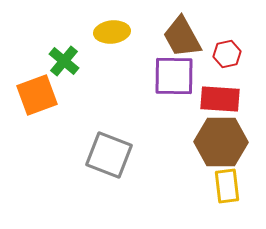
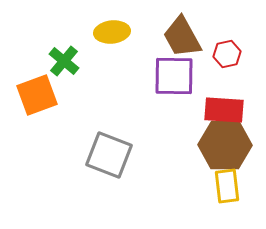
red rectangle: moved 4 px right, 11 px down
brown hexagon: moved 4 px right, 3 px down
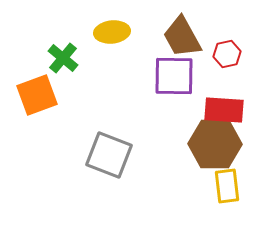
green cross: moved 1 px left, 3 px up
brown hexagon: moved 10 px left, 1 px up
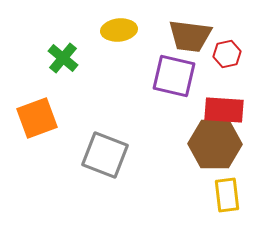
yellow ellipse: moved 7 px right, 2 px up
brown trapezoid: moved 8 px right, 1 px up; rotated 54 degrees counterclockwise
purple square: rotated 12 degrees clockwise
orange square: moved 23 px down
gray square: moved 4 px left
yellow rectangle: moved 9 px down
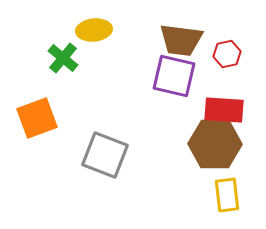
yellow ellipse: moved 25 px left
brown trapezoid: moved 9 px left, 4 px down
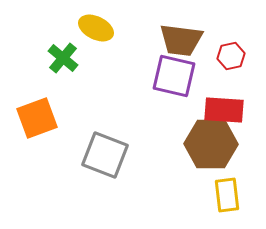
yellow ellipse: moved 2 px right, 2 px up; rotated 32 degrees clockwise
red hexagon: moved 4 px right, 2 px down
brown hexagon: moved 4 px left
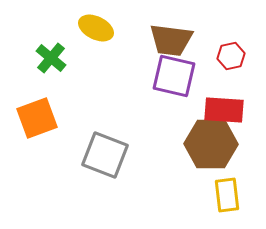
brown trapezoid: moved 10 px left
green cross: moved 12 px left
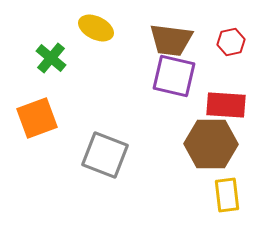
red hexagon: moved 14 px up
red rectangle: moved 2 px right, 5 px up
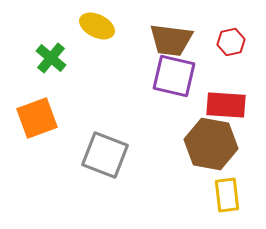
yellow ellipse: moved 1 px right, 2 px up
brown hexagon: rotated 9 degrees clockwise
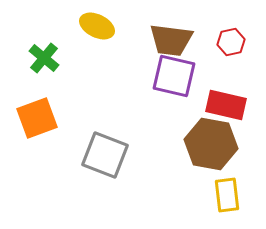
green cross: moved 7 px left
red rectangle: rotated 9 degrees clockwise
